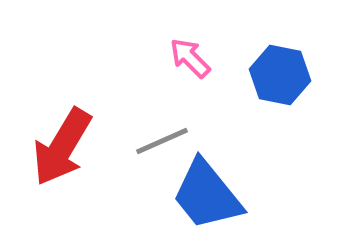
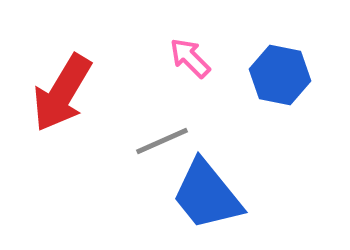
red arrow: moved 54 px up
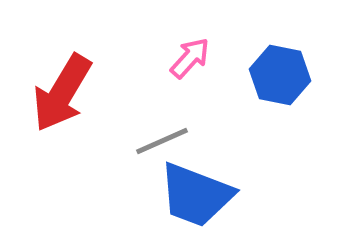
pink arrow: rotated 87 degrees clockwise
blue trapezoid: moved 11 px left; rotated 30 degrees counterclockwise
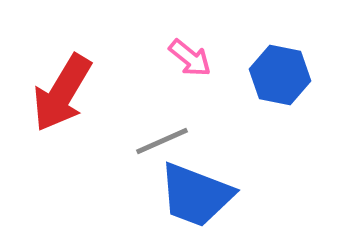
pink arrow: rotated 87 degrees clockwise
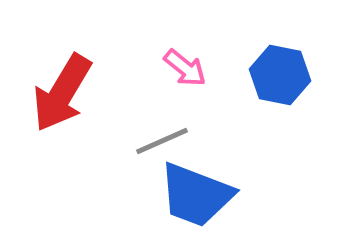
pink arrow: moved 5 px left, 10 px down
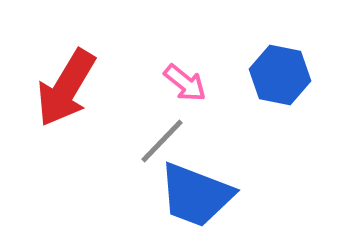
pink arrow: moved 15 px down
red arrow: moved 4 px right, 5 px up
gray line: rotated 22 degrees counterclockwise
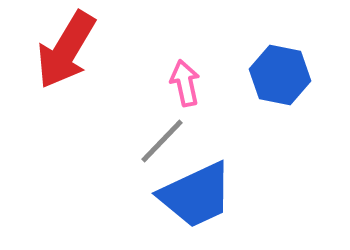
pink arrow: rotated 141 degrees counterclockwise
red arrow: moved 38 px up
blue trapezoid: rotated 46 degrees counterclockwise
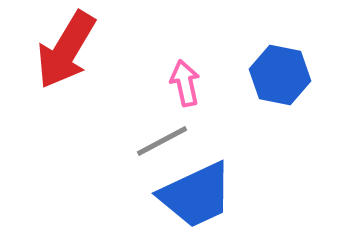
gray line: rotated 18 degrees clockwise
